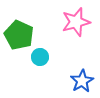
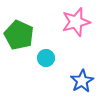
cyan circle: moved 6 px right, 1 px down
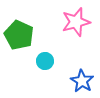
cyan circle: moved 1 px left, 3 px down
blue star: rotated 10 degrees counterclockwise
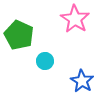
pink star: moved 1 px left, 3 px up; rotated 24 degrees counterclockwise
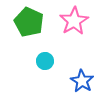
pink star: moved 1 px left, 2 px down; rotated 8 degrees clockwise
green pentagon: moved 10 px right, 13 px up
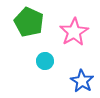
pink star: moved 11 px down
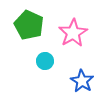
green pentagon: moved 3 px down
pink star: moved 1 px left, 1 px down
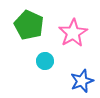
blue star: rotated 20 degrees clockwise
